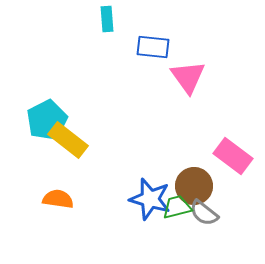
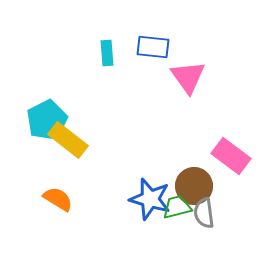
cyan rectangle: moved 34 px down
pink rectangle: moved 2 px left
orange semicircle: rotated 24 degrees clockwise
gray semicircle: rotated 44 degrees clockwise
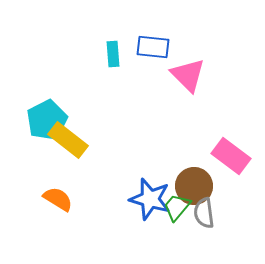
cyan rectangle: moved 6 px right, 1 px down
pink triangle: moved 2 px up; rotated 9 degrees counterclockwise
green trapezoid: rotated 36 degrees counterclockwise
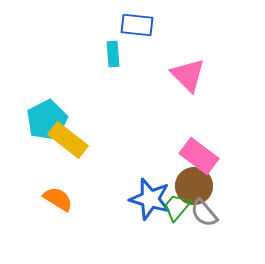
blue rectangle: moved 16 px left, 22 px up
pink rectangle: moved 32 px left
gray semicircle: rotated 32 degrees counterclockwise
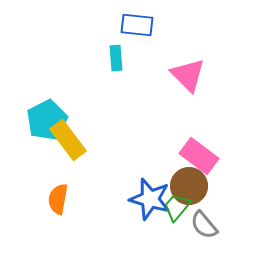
cyan rectangle: moved 3 px right, 4 px down
yellow rectangle: rotated 15 degrees clockwise
brown circle: moved 5 px left
orange semicircle: rotated 112 degrees counterclockwise
gray semicircle: moved 12 px down
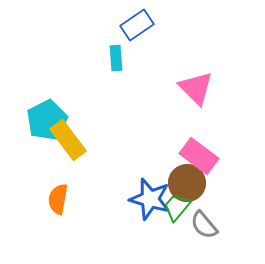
blue rectangle: rotated 40 degrees counterclockwise
pink triangle: moved 8 px right, 13 px down
brown circle: moved 2 px left, 3 px up
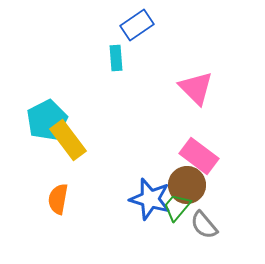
brown circle: moved 2 px down
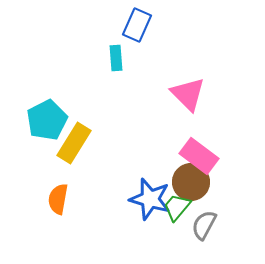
blue rectangle: rotated 32 degrees counterclockwise
pink triangle: moved 8 px left, 6 px down
yellow rectangle: moved 6 px right, 3 px down; rotated 69 degrees clockwise
brown circle: moved 4 px right, 3 px up
gray semicircle: rotated 68 degrees clockwise
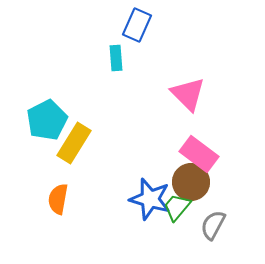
pink rectangle: moved 2 px up
gray semicircle: moved 9 px right
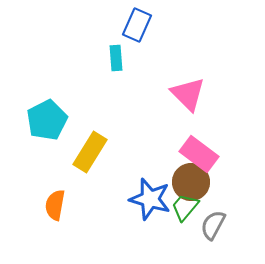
yellow rectangle: moved 16 px right, 9 px down
orange semicircle: moved 3 px left, 6 px down
green trapezoid: moved 8 px right
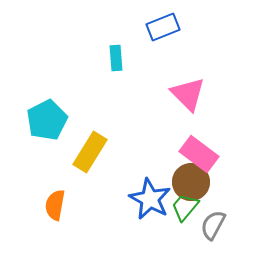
blue rectangle: moved 26 px right, 2 px down; rotated 44 degrees clockwise
blue star: rotated 12 degrees clockwise
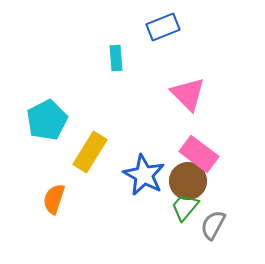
brown circle: moved 3 px left, 1 px up
blue star: moved 6 px left, 24 px up
orange semicircle: moved 1 px left, 6 px up; rotated 8 degrees clockwise
